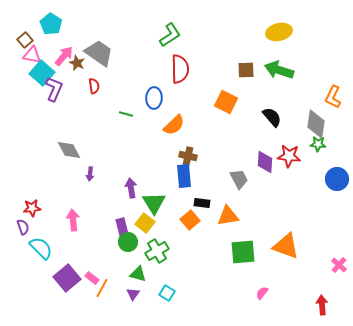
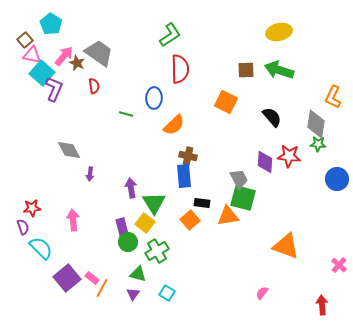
green square at (243, 252): moved 54 px up; rotated 20 degrees clockwise
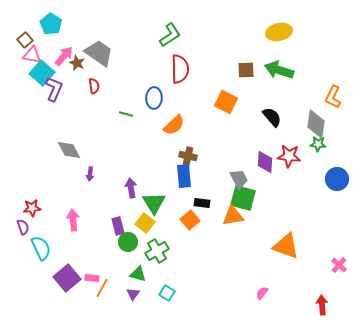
orange triangle at (228, 216): moved 5 px right
purple rectangle at (122, 227): moved 4 px left, 1 px up
cyan semicircle at (41, 248): rotated 20 degrees clockwise
pink rectangle at (92, 278): rotated 32 degrees counterclockwise
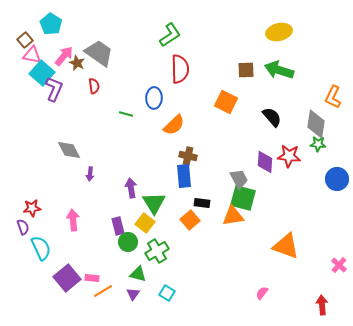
orange line at (102, 288): moved 1 px right, 3 px down; rotated 30 degrees clockwise
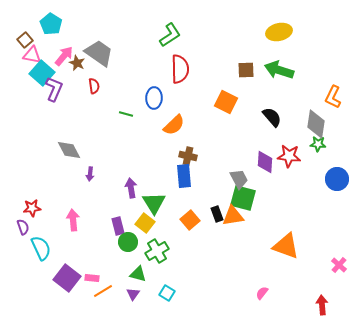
black rectangle at (202, 203): moved 15 px right, 11 px down; rotated 63 degrees clockwise
purple square at (67, 278): rotated 12 degrees counterclockwise
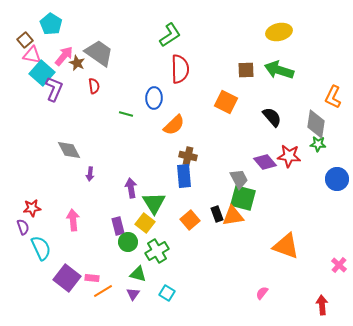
purple diamond at (265, 162): rotated 45 degrees counterclockwise
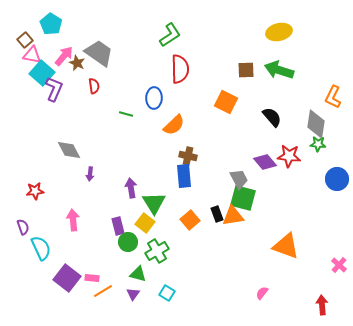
red star at (32, 208): moved 3 px right, 17 px up
